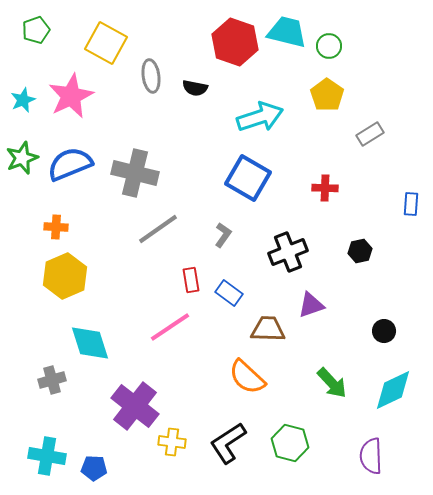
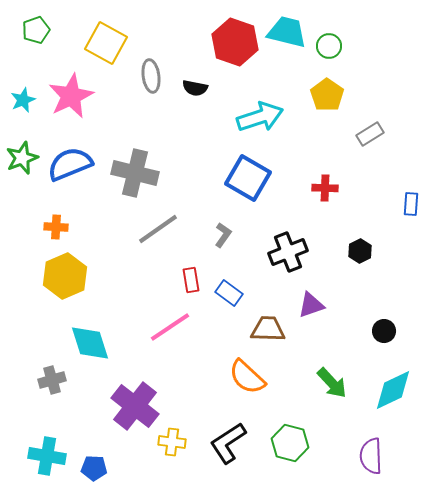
black hexagon at (360, 251): rotated 15 degrees counterclockwise
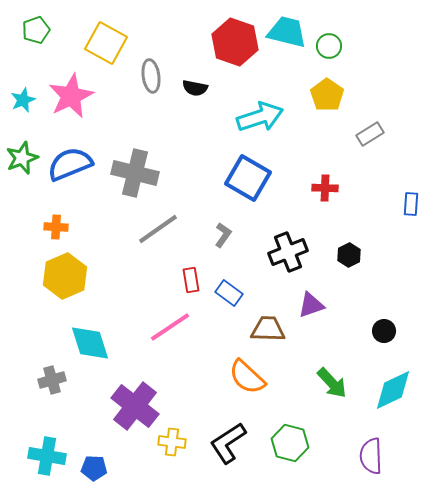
black hexagon at (360, 251): moved 11 px left, 4 px down
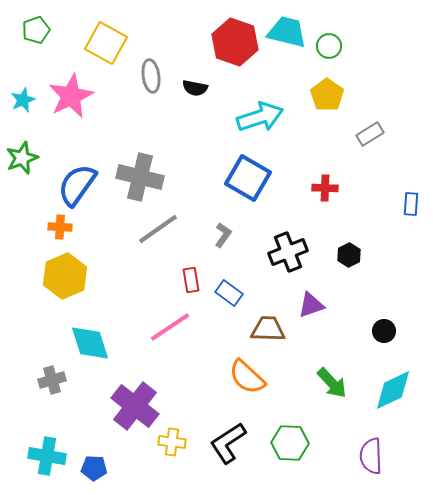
blue semicircle at (70, 164): moved 7 px right, 21 px down; rotated 33 degrees counterclockwise
gray cross at (135, 173): moved 5 px right, 4 px down
orange cross at (56, 227): moved 4 px right
green hexagon at (290, 443): rotated 12 degrees counterclockwise
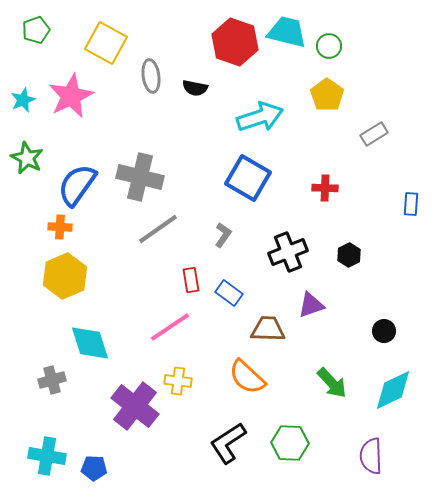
gray rectangle at (370, 134): moved 4 px right
green star at (22, 158): moved 5 px right; rotated 24 degrees counterclockwise
yellow cross at (172, 442): moved 6 px right, 61 px up
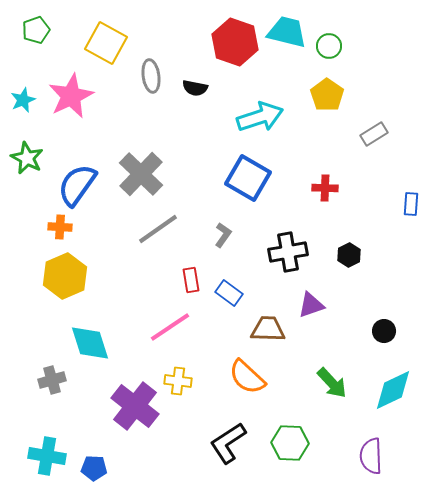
gray cross at (140, 177): moved 1 px right, 3 px up; rotated 30 degrees clockwise
black cross at (288, 252): rotated 12 degrees clockwise
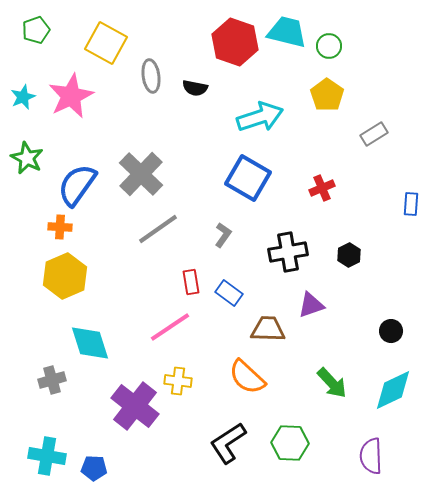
cyan star at (23, 100): moved 3 px up
red cross at (325, 188): moved 3 px left; rotated 25 degrees counterclockwise
red rectangle at (191, 280): moved 2 px down
black circle at (384, 331): moved 7 px right
